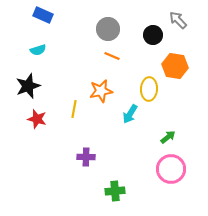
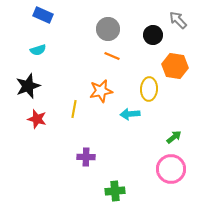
cyan arrow: rotated 54 degrees clockwise
green arrow: moved 6 px right
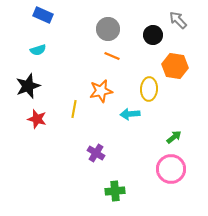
purple cross: moved 10 px right, 4 px up; rotated 30 degrees clockwise
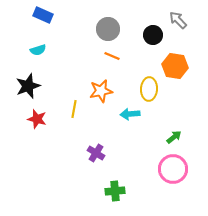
pink circle: moved 2 px right
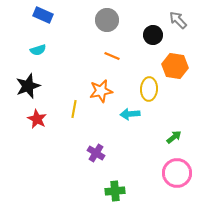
gray circle: moved 1 px left, 9 px up
red star: rotated 12 degrees clockwise
pink circle: moved 4 px right, 4 px down
